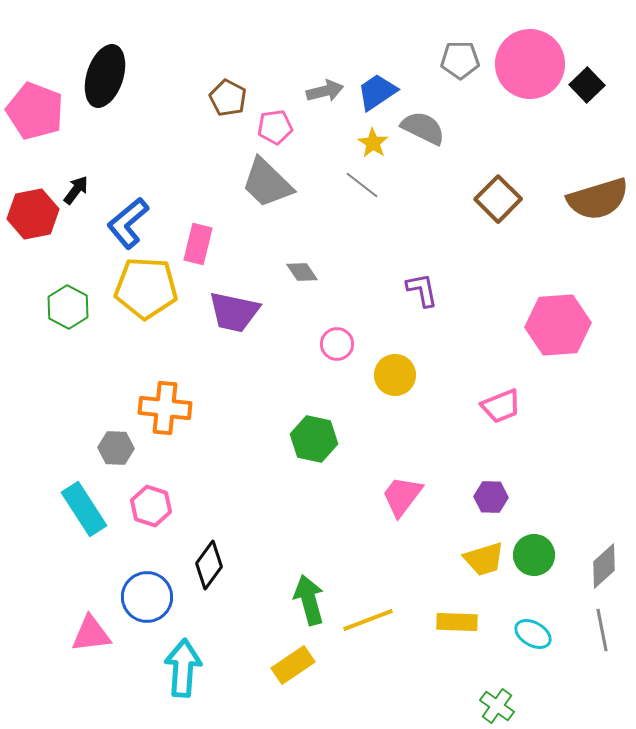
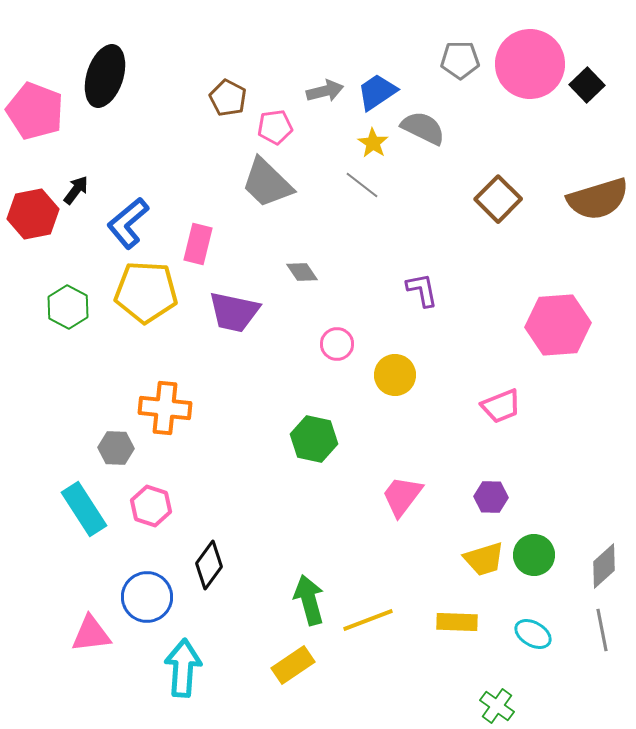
yellow pentagon at (146, 288): moved 4 px down
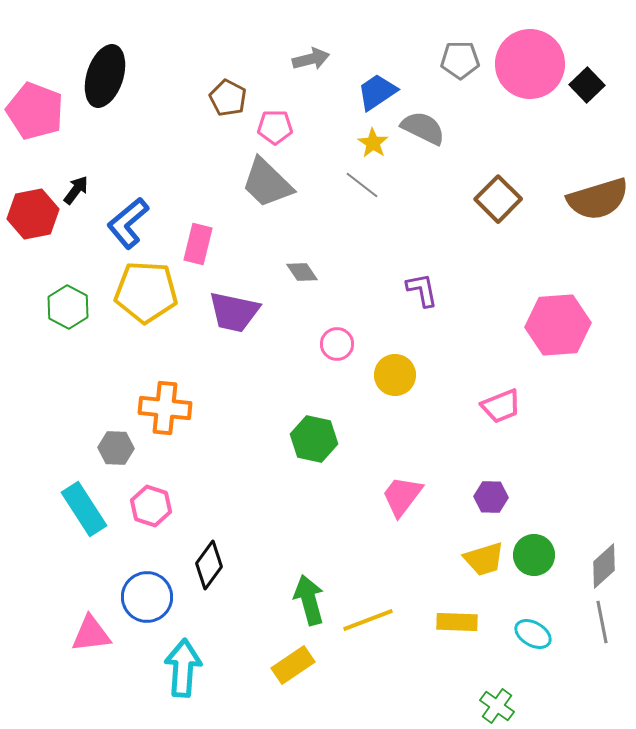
gray arrow at (325, 91): moved 14 px left, 32 px up
pink pentagon at (275, 127): rotated 8 degrees clockwise
gray line at (602, 630): moved 8 px up
